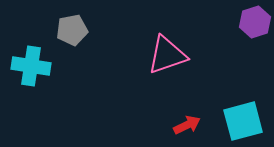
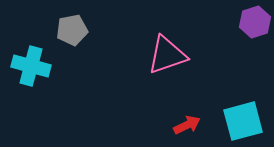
cyan cross: rotated 6 degrees clockwise
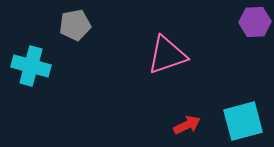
purple hexagon: rotated 16 degrees clockwise
gray pentagon: moved 3 px right, 5 px up
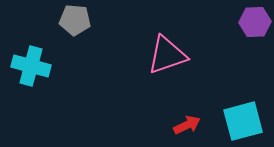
gray pentagon: moved 5 px up; rotated 16 degrees clockwise
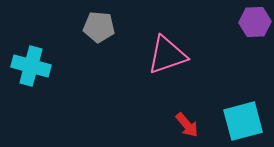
gray pentagon: moved 24 px right, 7 px down
red arrow: rotated 76 degrees clockwise
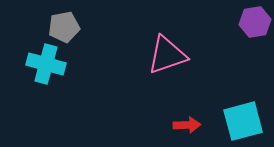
purple hexagon: rotated 8 degrees counterclockwise
gray pentagon: moved 35 px left; rotated 16 degrees counterclockwise
cyan cross: moved 15 px right, 2 px up
red arrow: rotated 52 degrees counterclockwise
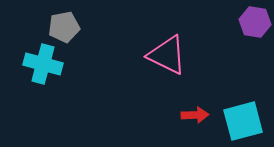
purple hexagon: rotated 20 degrees clockwise
pink triangle: rotated 45 degrees clockwise
cyan cross: moved 3 px left
red arrow: moved 8 px right, 10 px up
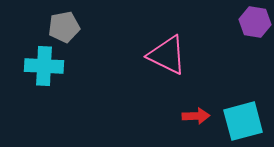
cyan cross: moved 1 px right, 2 px down; rotated 12 degrees counterclockwise
red arrow: moved 1 px right, 1 px down
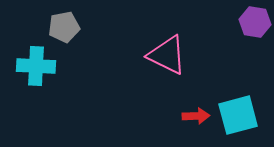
cyan cross: moved 8 px left
cyan square: moved 5 px left, 6 px up
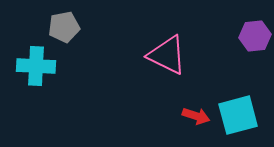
purple hexagon: moved 14 px down; rotated 16 degrees counterclockwise
red arrow: rotated 20 degrees clockwise
